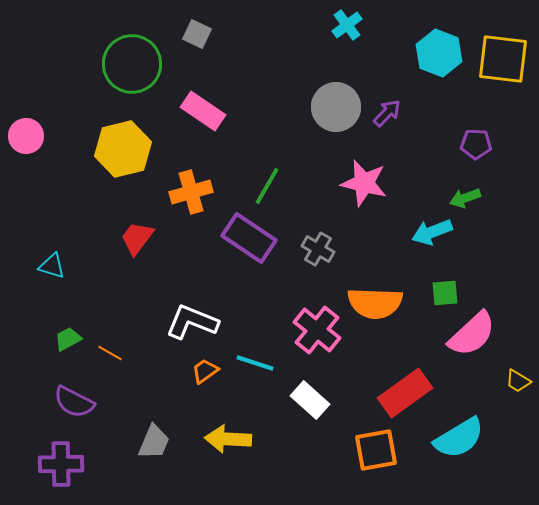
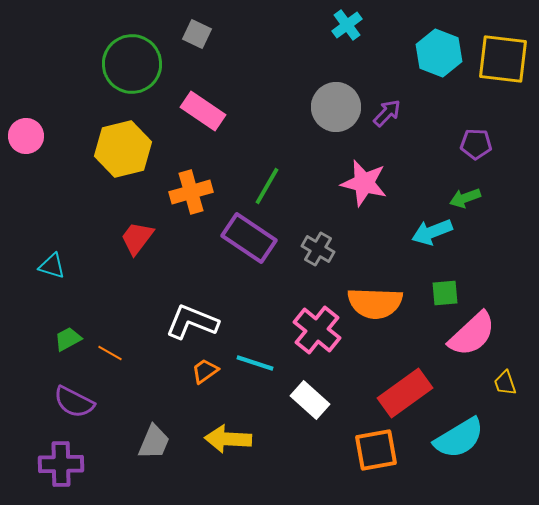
yellow trapezoid: moved 13 px left, 2 px down; rotated 40 degrees clockwise
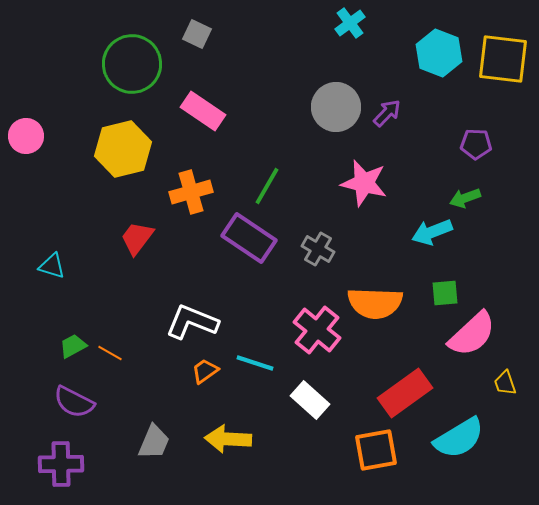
cyan cross: moved 3 px right, 2 px up
green trapezoid: moved 5 px right, 7 px down
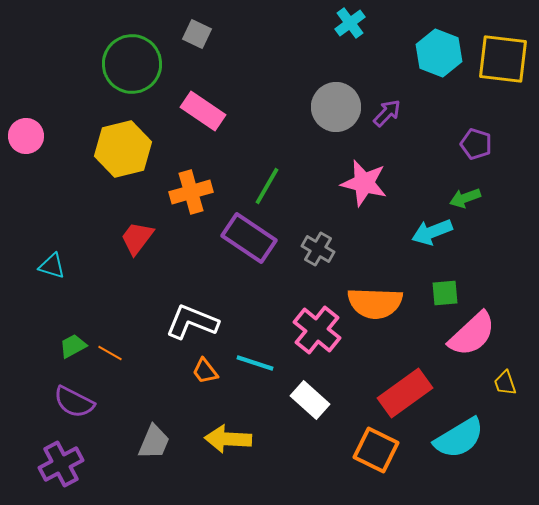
purple pentagon: rotated 16 degrees clockwise
orange trapezoid: rotated 92 degrees counterclockwise
orange square: rotated 36 degrees clockwise
purple cross: rotated 27 degrees counterclockwise
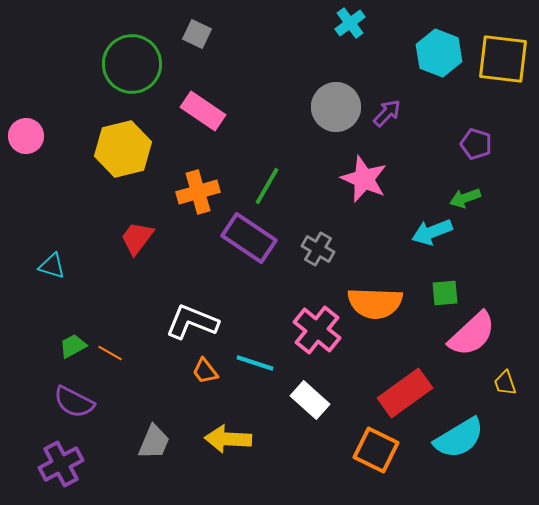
pink star: moved 4 px up; rotated 9 degrees clockwise
orange cross: moved 7 px right
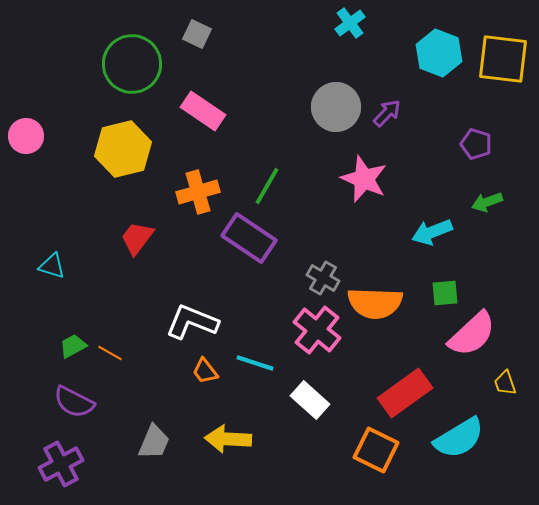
green arrow: moved 22 px right, 4 px down
gray cross: moved 5 px right, 29 px down
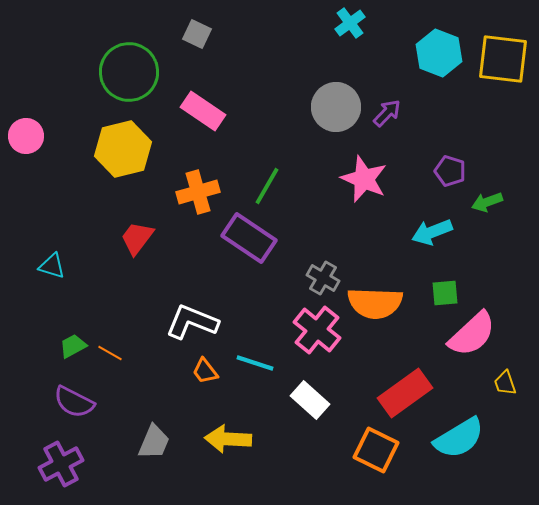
green circle: moved 3 px left, 8 px down
purple pentagon: moved 26 px left, 27 px down
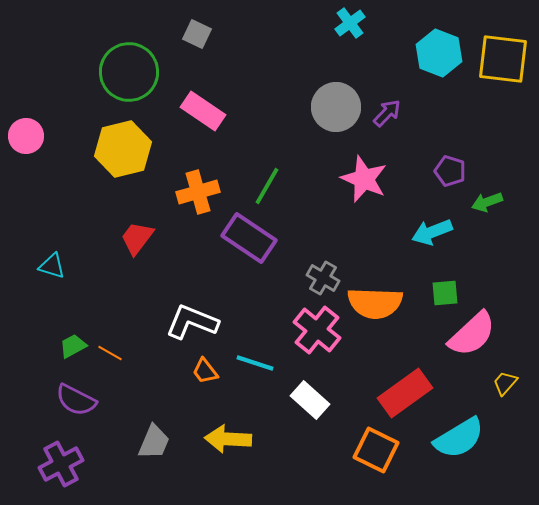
yellow trapezoid: rotated 60 degrees clockwise
purple semicircle: moved 2 px right, 2 px up
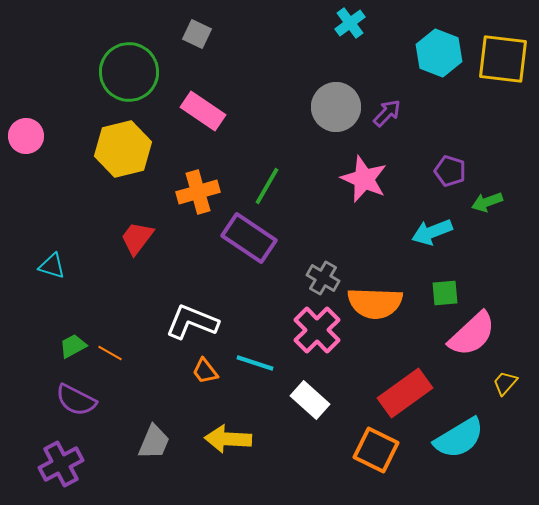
pink cross: rotated 6 degrees clockwise
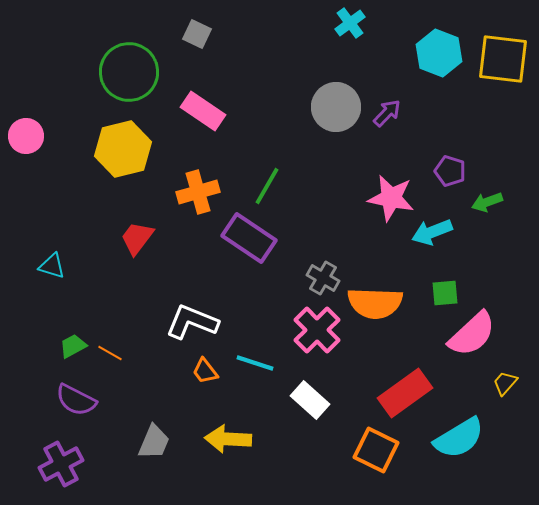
pink star: moved 27 px right, 19 px down; rotated 12 degrees counterclockwise
